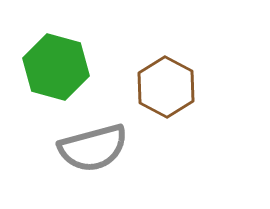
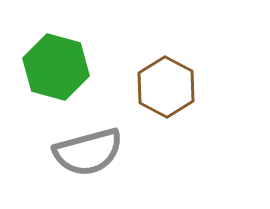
gray semicircle: moved 5 px left, 4 px down
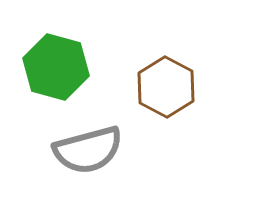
gray semicircle: moved 2 px up
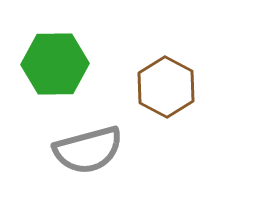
green hexagon: moved 1 px left, 3 px up; rotated 16 degrees counterclockwise
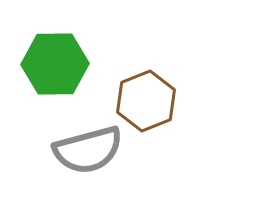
brown hexagon: moved 20 px left, 14 px down; rotated 10 degrees clockwise
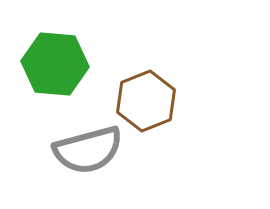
green hexagon: rotated 6 degrees clockwise
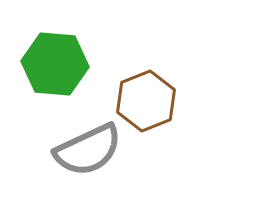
gray semicircle: rotated 10 degrees counterclockwise
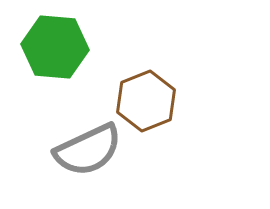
green hexagon: moved 17 px up
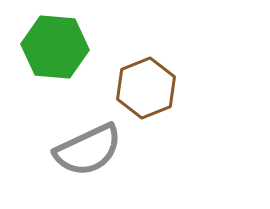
brown hexagon: moved 13 px up
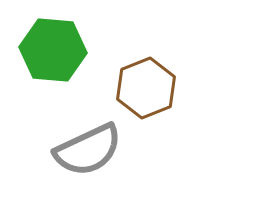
green hexagon: moved 2 px left, 3 px down
